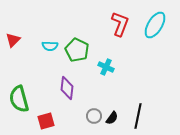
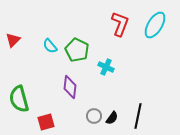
cyan semicircle: rotated 49 degrees clockwise
purple diamond: moved 3 px right, 1 px up
red square: moved 1 px down
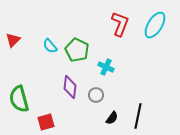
gray circle: moved 2 px right, 21 px up
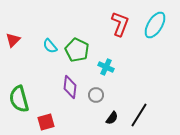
black line: moved 1 px right, 1 px up; rotated 20 degrees clockwise
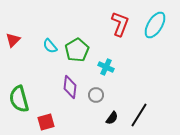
green pentagon: rotated 15 degrees clockwise
